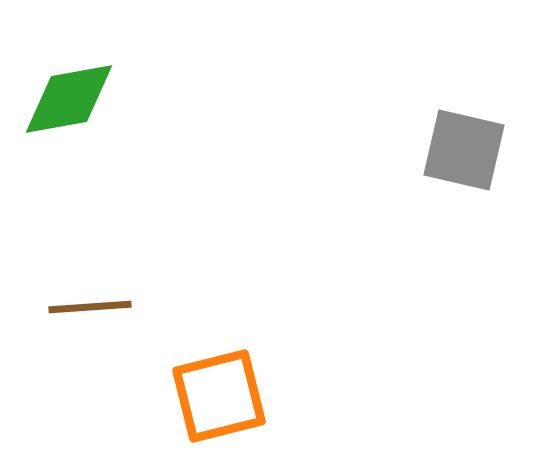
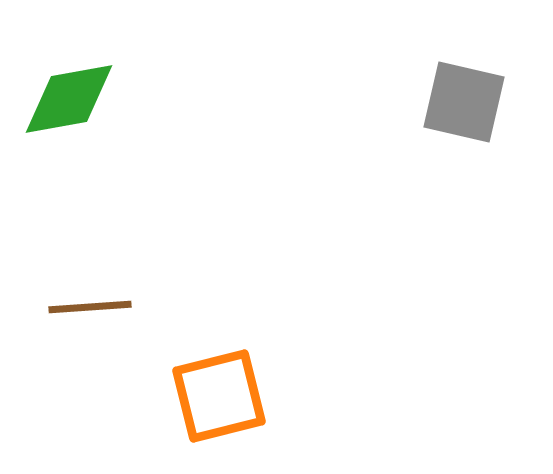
gray square: moved 48 px up
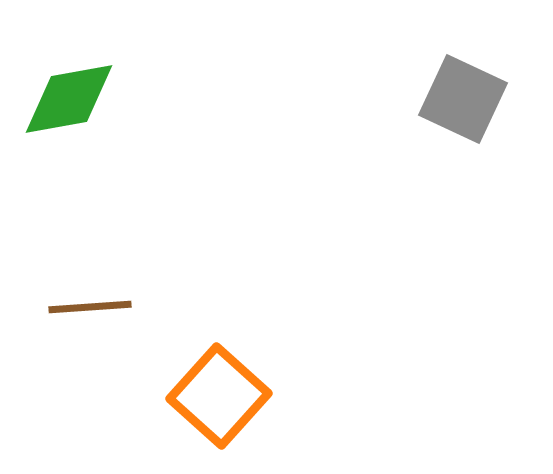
gray square: moved 1 px left, 3 px up; rotated 12 degrees clockwise
orange square: rotated 34 degrees counterclockwise
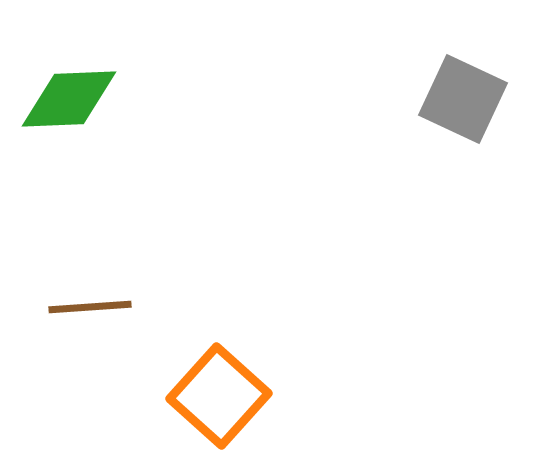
green diamond: rotated 8 degrees clockwise
